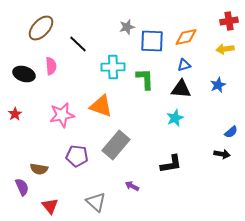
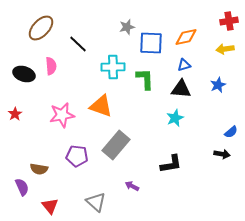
blue square: moved 1 px left, 2 px down
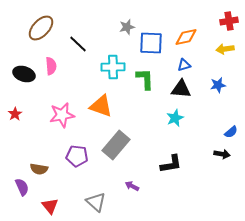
blue star: rotated 14 degrees clockwise
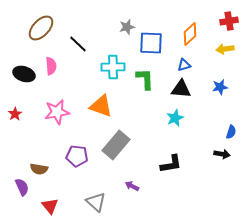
orange diamond: moved 4 px right, 3 px up; rotated 30 degrees counterclockwise
blue star: moved 2 px right, 2 px down
pink star: moved 5 px left, 3 px up
blue semicircle: rotated 32 degrees counterclockwise
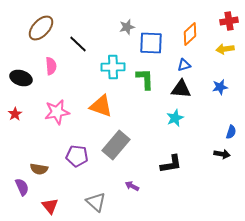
black ellipse: moved 3 px left, 4 px down
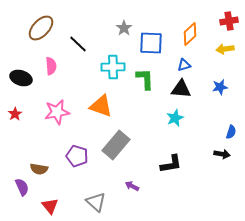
gray star: moved 3 px left, 1 px down; rotated 21 degrees counterclockwise
purple pentagon: rotated 10 degrees clockwise
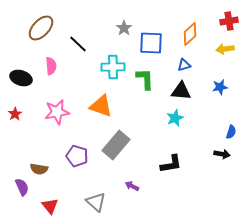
black triangle: moved 2 px down
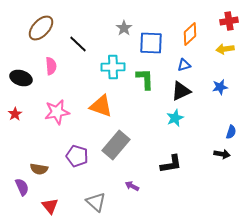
black triangle: rotated 30 degrees counterclockwise
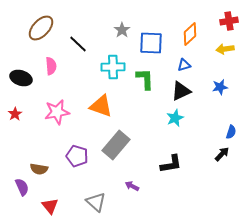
gray star: moved 2 px left, 2 px down
black arrow: rotated 56 degrees counterclockwise
